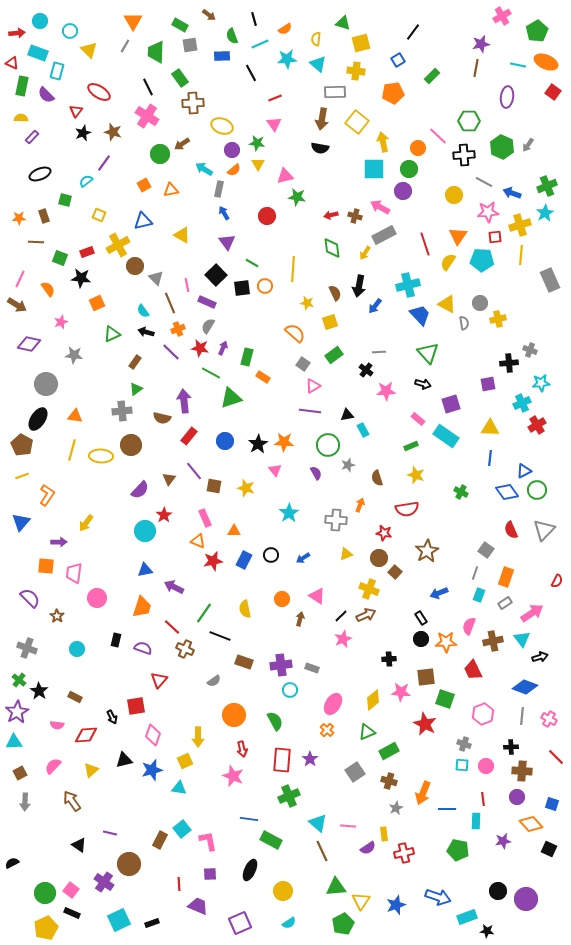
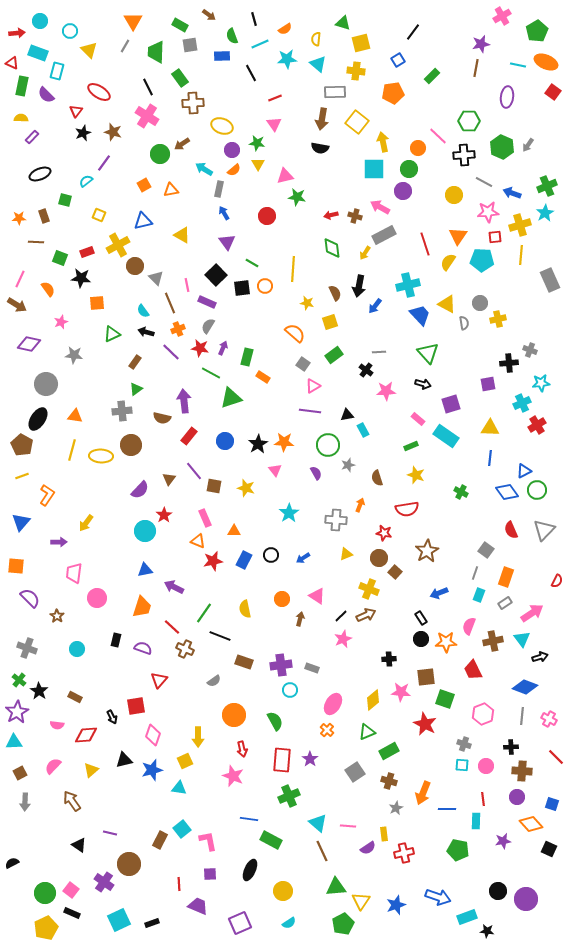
orange square at (97, 303): rotated 21 degrees clockwise
orange square at (46, 566): moved 30 px left
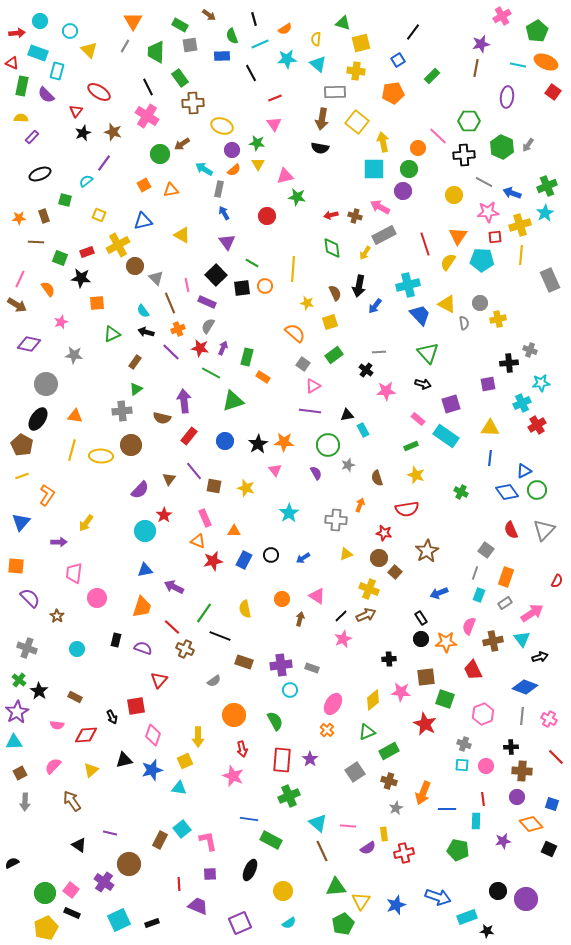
green triangle at (231, 398): moved 2 px right, 3 px down
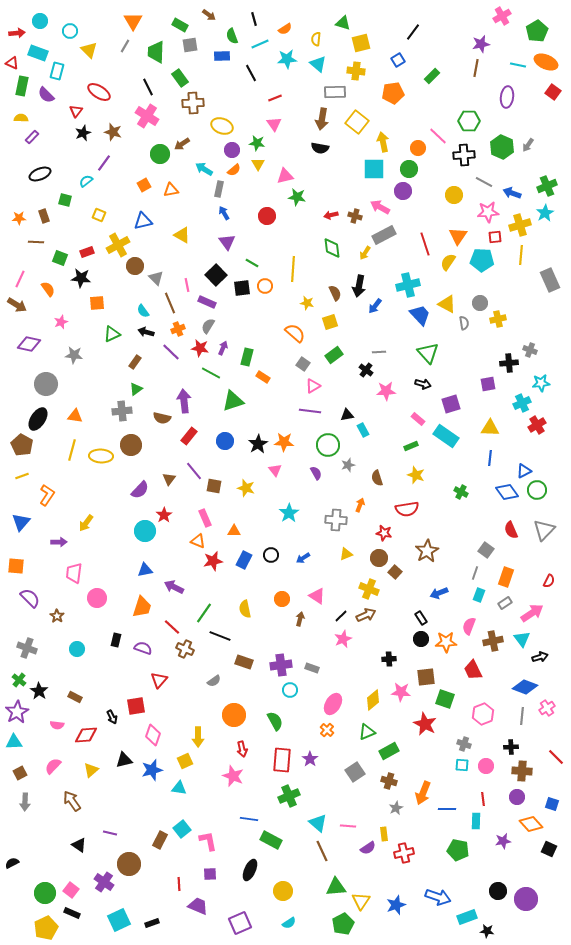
red semicircle at (557, 581): moved 8 px left
pink cross at (549, 719): moved 2 px left, 11 px up; rotated 28 degrees clockwise
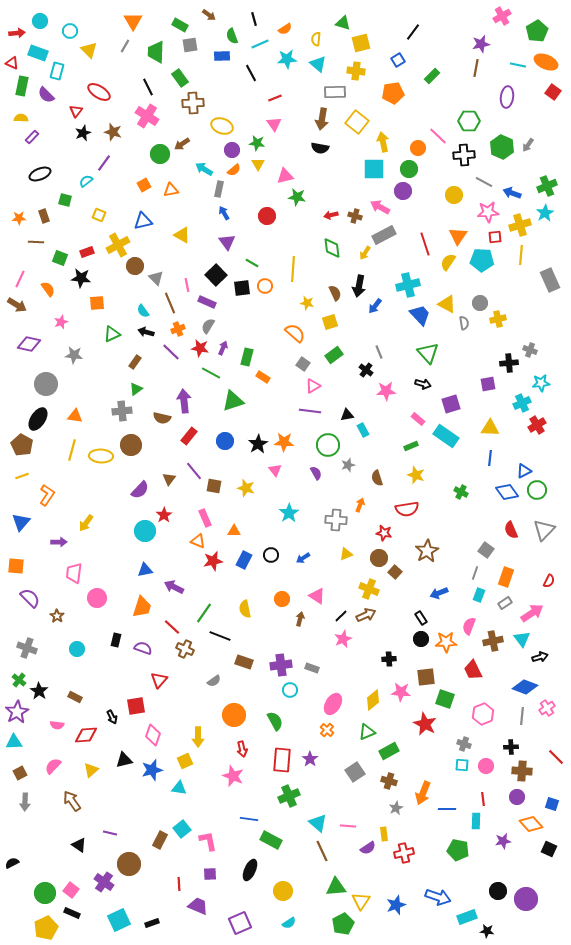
gray line at (379, 352): rotated 72 degrees clockwise
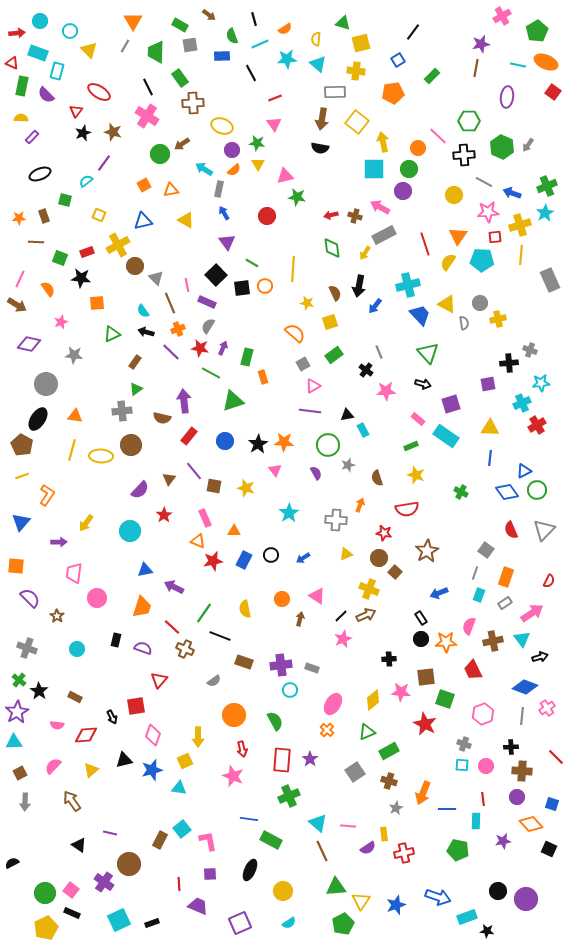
yellow triangle at (182, 235): moved 4 px right, 15 px up
gray square at (303, 364): rotated 24 degrees clockwise
orange rectangle at (263, 377): rotated 40 degrees clockwise
cyan circle at (145, 531): moved 15 px left
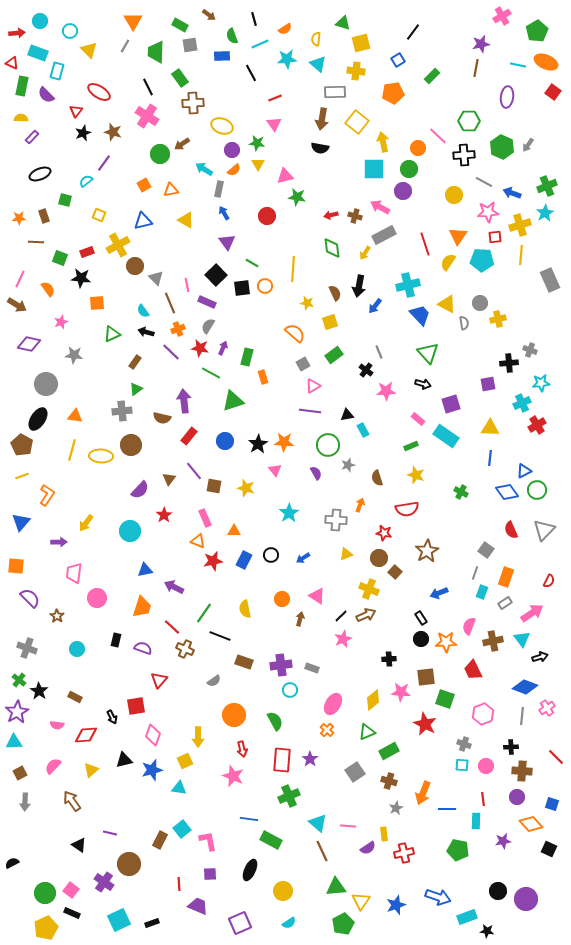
cyan rectangle at (479, 595): moved 3 px right, 3 px up
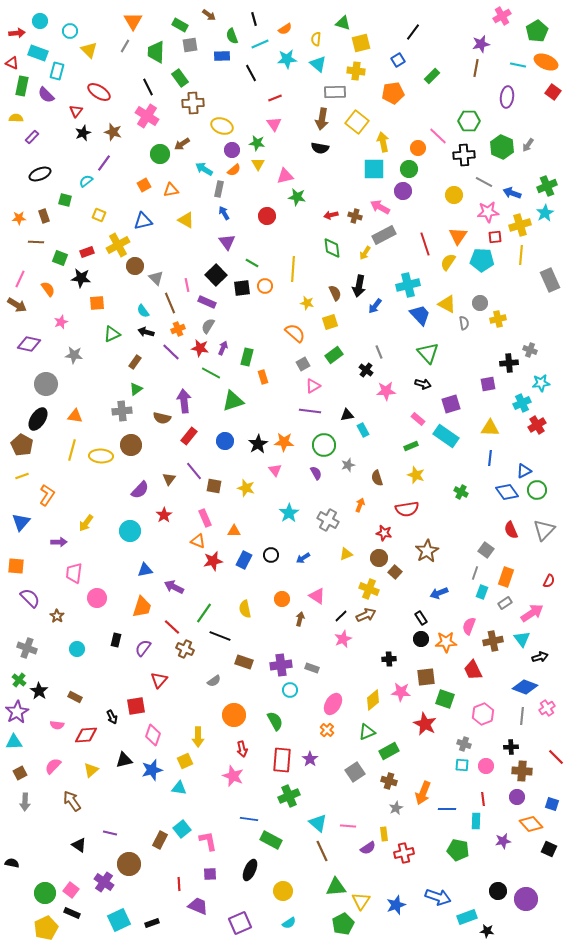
yellow semicircle at (21, 118): moved 5 px left
green circle at (328, 445): moved 4 px left
gray cross at (336, 520): moved 8 px left; rotated 25 degrees clockwise
purple semicircle at (143, 648): rotated 72 degrees counterclockwise
black semicircle at (12, 863): rotated 40 degrees clockwise
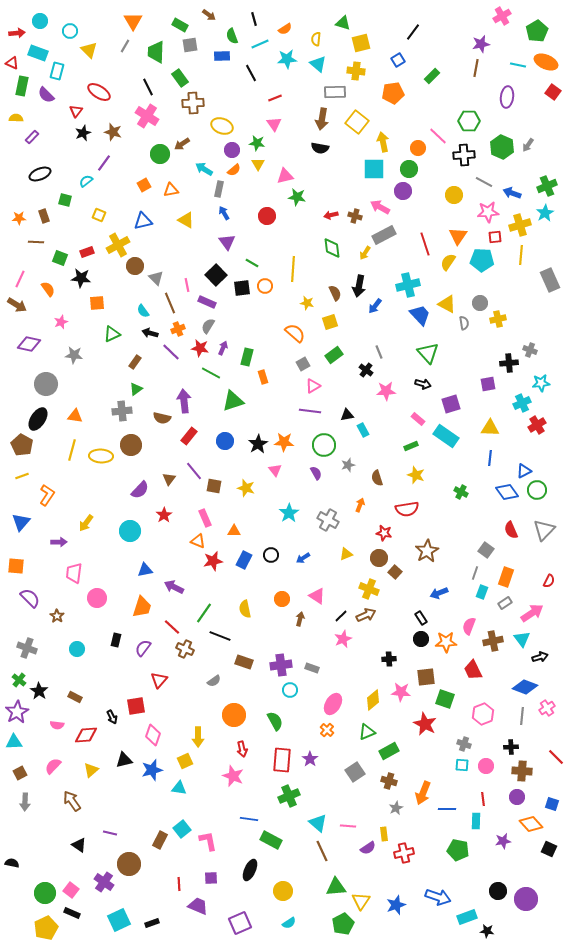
black arrow at (146, 332): moved 4 px right, 1 px down
purple square at (210, 874): moved 1 px right, 4 px down
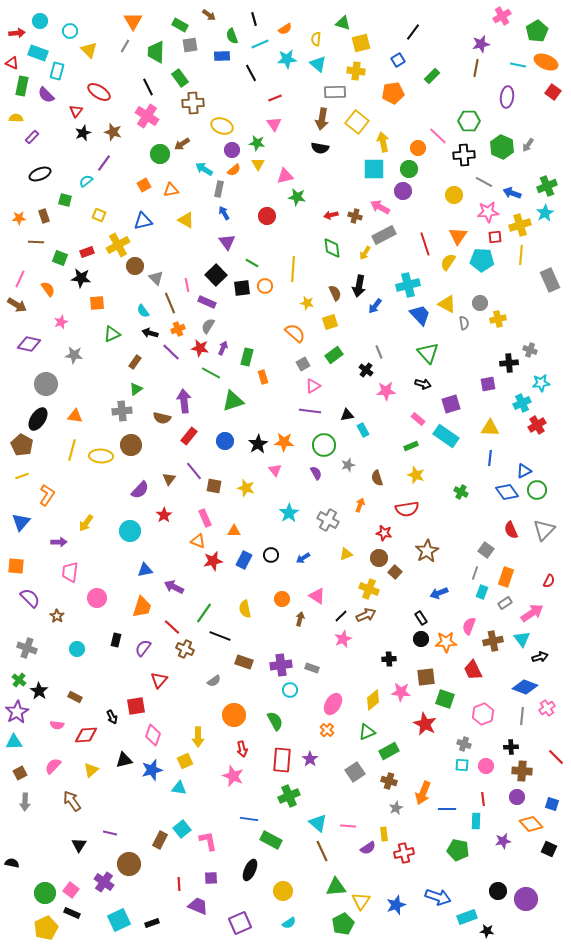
pink trapezoid at (74, 573): moved 4 px left, 1 px up
black triangle at (79, 845): rotated 28 degrees clockwise
